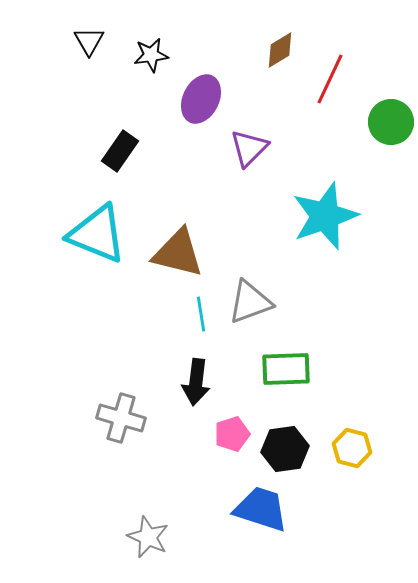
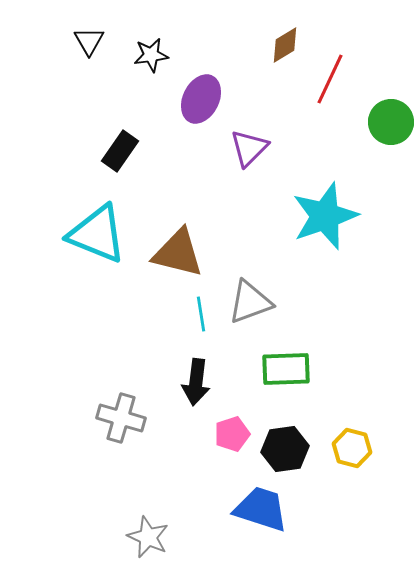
brown diamond: moved 5 px right, 5 px up
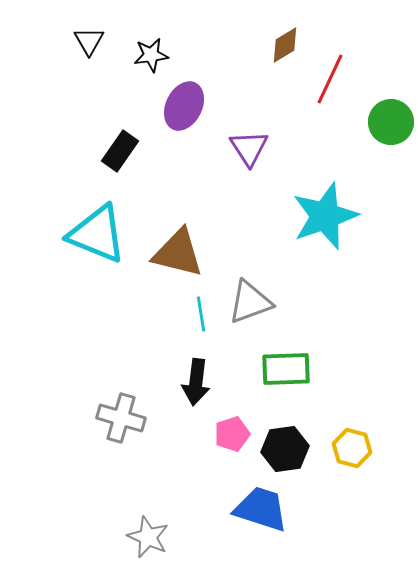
purple ellipse: moved 17 px left, 7 px down
purple triangle: rotated 18 degrees counterclockwise
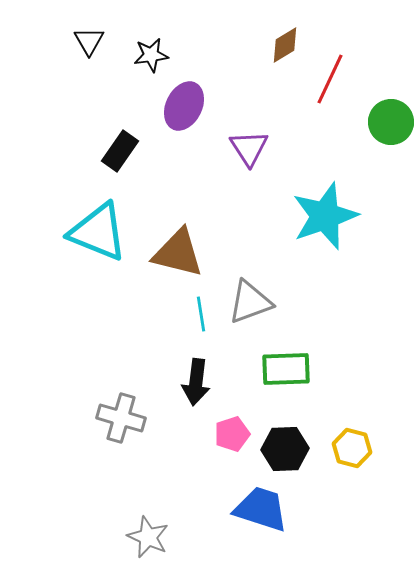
cyan triangle: moved 1 px right, 2 px up
black hexagon: rotated 6 degrees clockwise
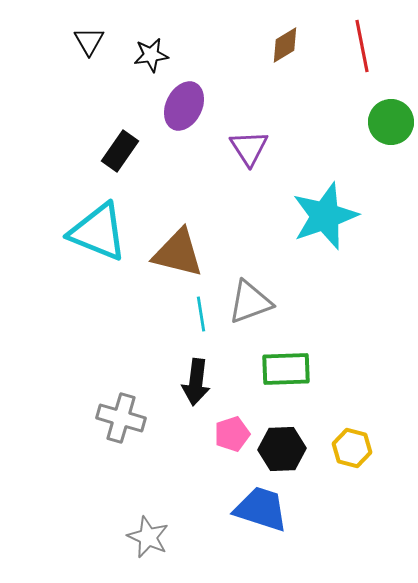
red line: moved 32 px right, 33 px up; rotated 36 degrees counterclockwise
black hexagon: moved 3 px left
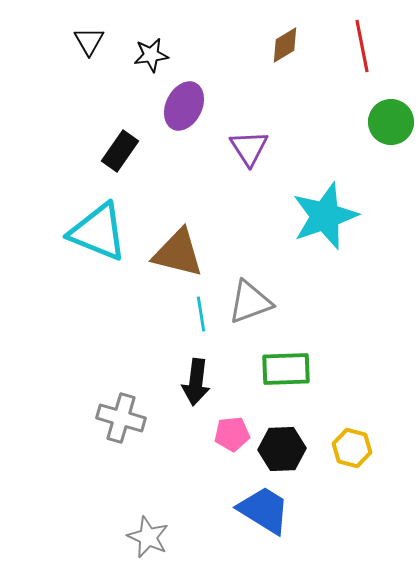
pink pentagon: rotated 12 degrees clockwise
blue trapezoid: moved 3 px right, 1 px down; rotated 14 degrees clockwise
